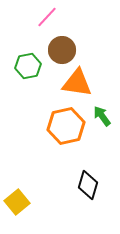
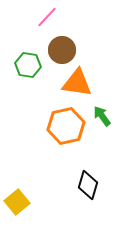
green hexagon: moved 1 px up; rotated 20 degrees clockwise
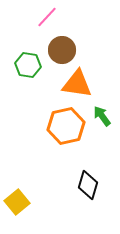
orange triangle: moved 1 px down
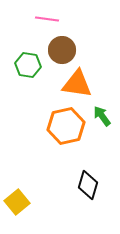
pink line: moved 2 px down; rotated 55 degrees clockwise
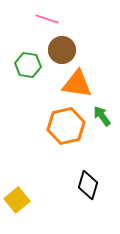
pink line: rotated 10 degrees clockwise
yellow square: moved 2 px up
